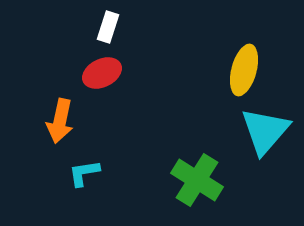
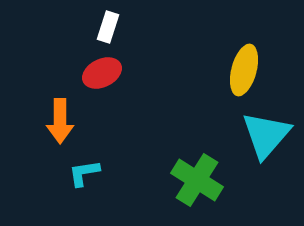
orange arrow: rotated 12 degrees counterclockwise
cyan triangle: moved 1 px right, 4 px down
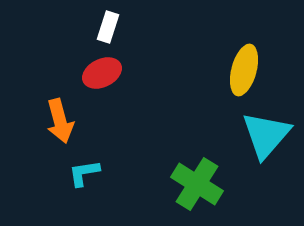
orange arrow: rotated 15 degrees counterclockwise
green cross: moved 4 px down
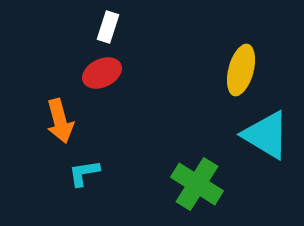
yellow ellipse: moved 3 px left
cyan triangle: rotated 40 degrees counterclockwise
